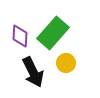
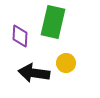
green rectangle: moved 11 px up; rotated 28 degrees counterclockwise
black arrow: moved 1 px right, 1 px down; rotated 124 degrees clockwise
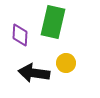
purple diamond: moved 1 px up
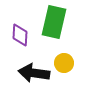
green rectangle: moved 1 px right
yellow circle: moved 2 px left
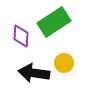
green rectangle: rotated 44 degrees clockwise
purple diamond: moved 1 px right, 1 px down
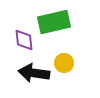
green rectangle: rotated 20 degrees clockwise
purple diamond: moved 3 px right, 4 px down; rotated 10 degrees counterclockwise
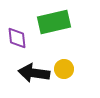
purple diamond: moved 7 px left, 2 px up
yellow circle: moved 6 px down
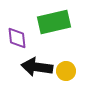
yellow circle: moved 2 px right, 2 px down
black arrow: moved 3 px right, 6 px up
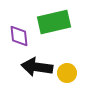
purple diamond: moved 2 px right, 2 px up
yellow circle: moved 1 px right, 2 px down
